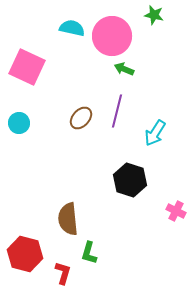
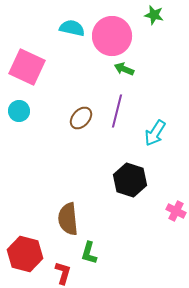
cyan circle: moved 12 px up
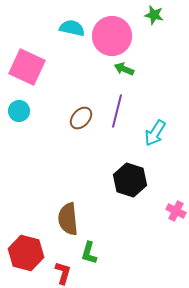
red hexagon: moved 1 px right, 1 px up
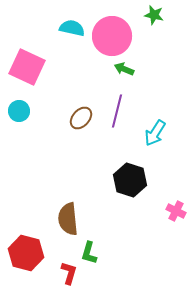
red L-shape: moved 6 px right
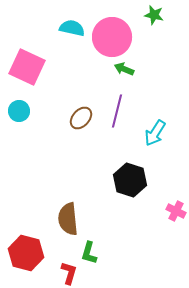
pink circle: moved 1 px down
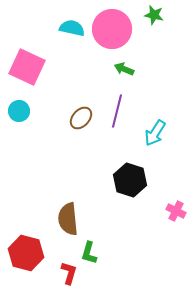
pink circle: moved 8 px up
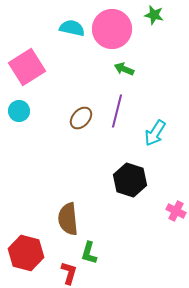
pink square: rotated 33 degrees clockwise
